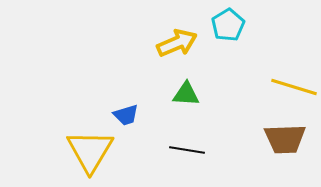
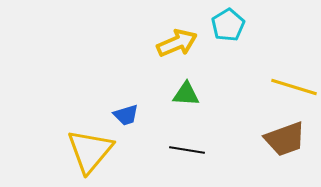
brown trapezoid: rotated 18 degrees counterclockwise
yellow triangle: rotated 9 degrees clockwise
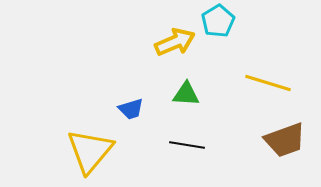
cyan pentagon: moved 10 px left, 4 px up
yellow arrow: moved 2 px left, 1 px up
yellow line: moved 26 px left, 4 px up
blue trapezoid: moved 5 px right, 6 px up
brown trapezoid: moved 1 px down
black line: moved 5 px up
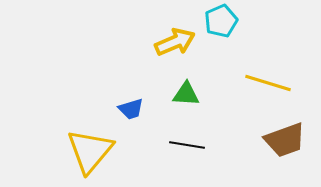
cyan pentagon: moved 3 px right; rotated 8 degrees clockwise
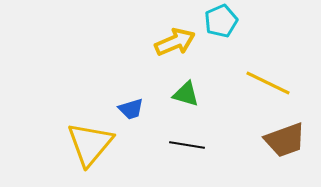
yellow line: rotated 9 degrees clockwise
green triangle: rotated 12 degrees clockwise
yellow triangle: moved 7 px up
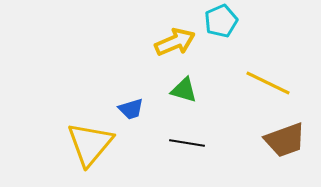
green triangle: moved 2 px left, 4 px up
black line: moved 2 px up
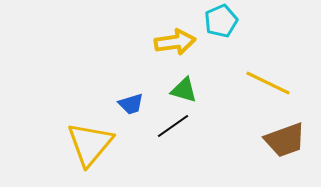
yellow arrow: rotated 15 degrees clockwise
blue trapezoid: moved 5 px up
black line: moved 14 px left, 17 px up; rotated 44 degrees counterclockwise
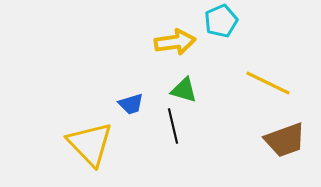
black line: rotated 68 degrees counterclockwise
yellow triangle: rotated 24 degrees counterclockwise
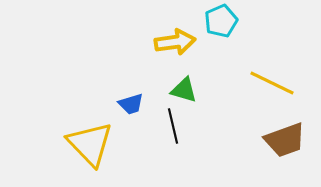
yellow line: moved 4 px right
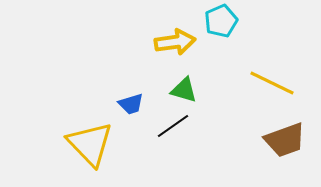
black line: rotated 68 degrees clockwise
